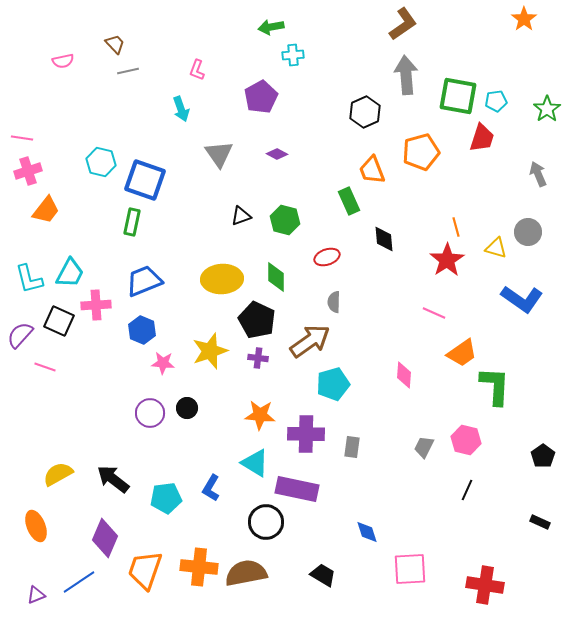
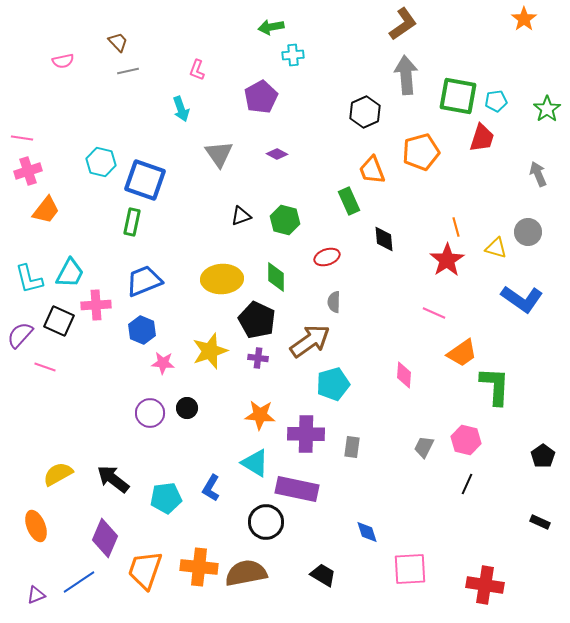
brown trapezoid at (115, 44): moved 3 px right, 2 px up
black line at (467, 490): moved 6 px up
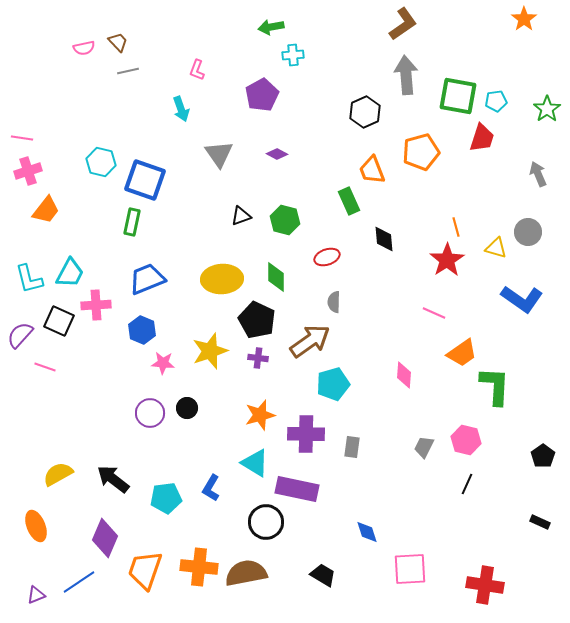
pink semicircle at (63, 61): moved 21 px right, 13 px up
purple pentagon at (261, 97): moved 1 px right, 2 px up
blue trapezoid at (144, 281): moved 3 px right, 2 px up
orange star at (260, 415): rotated 20 degrees counterclockwise
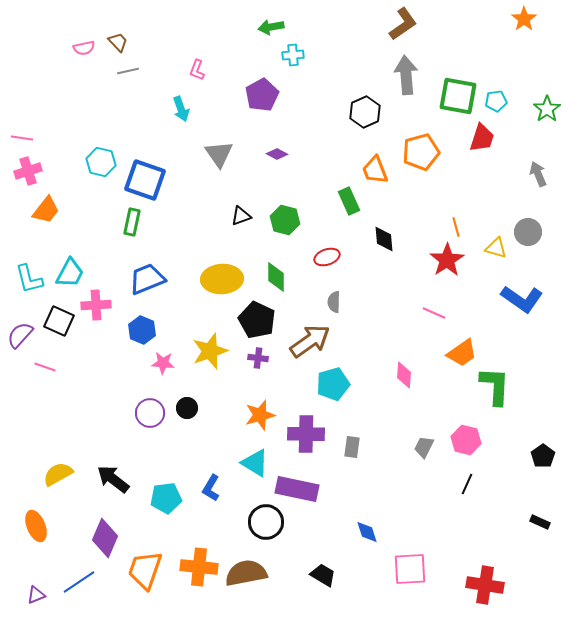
orange trapezoid at (372, 170): moved 3 px right
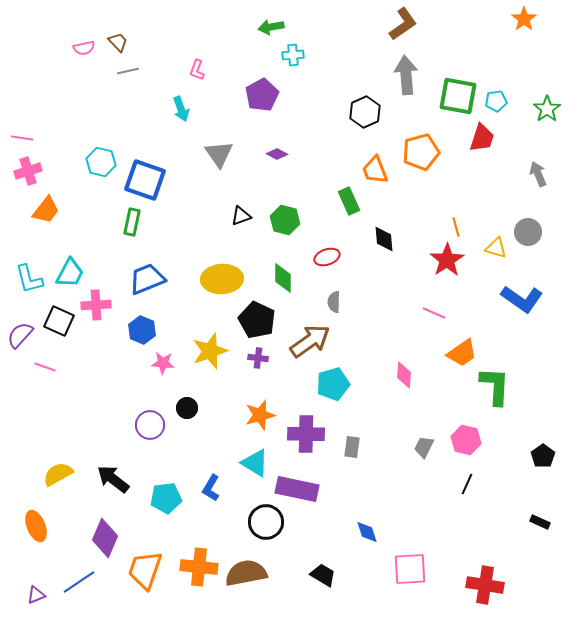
green diamond at (276, 277): moved 7 px right, 1 px down
purple circle at (150, 413): moved 12 px down
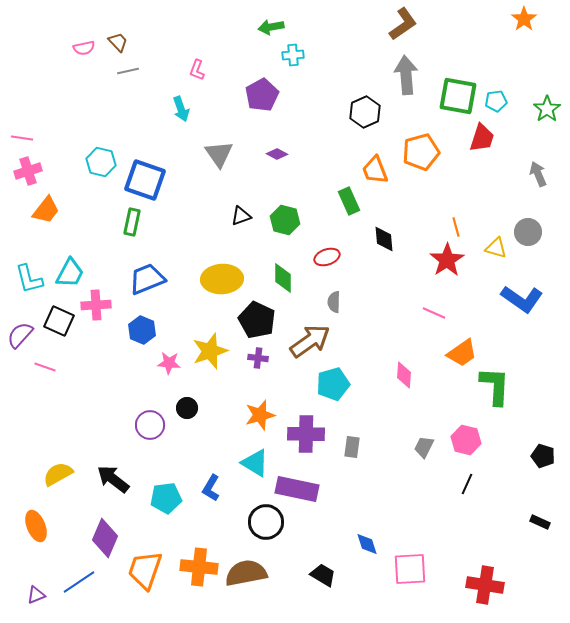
pink star at (163, 363): moved 6 px right
black pentagon at (543, 456): rotated 20 degrees counterclockwise
blue diamond at (367, 532): moved 12 px down
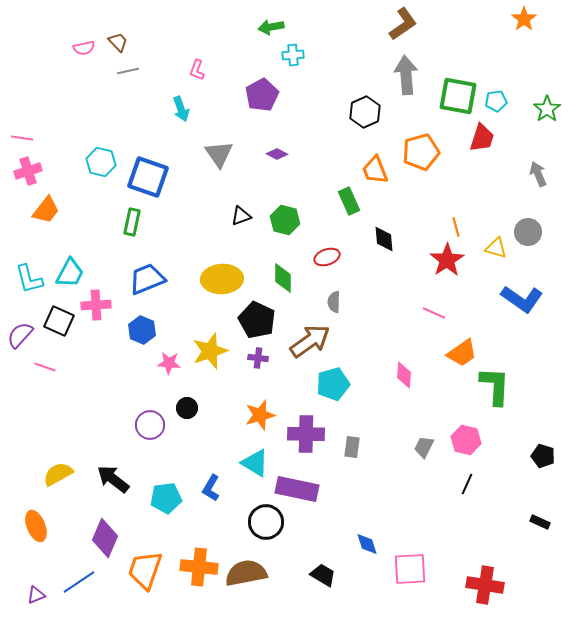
blue square at (145, 180): moved 3 px right, 3 px up
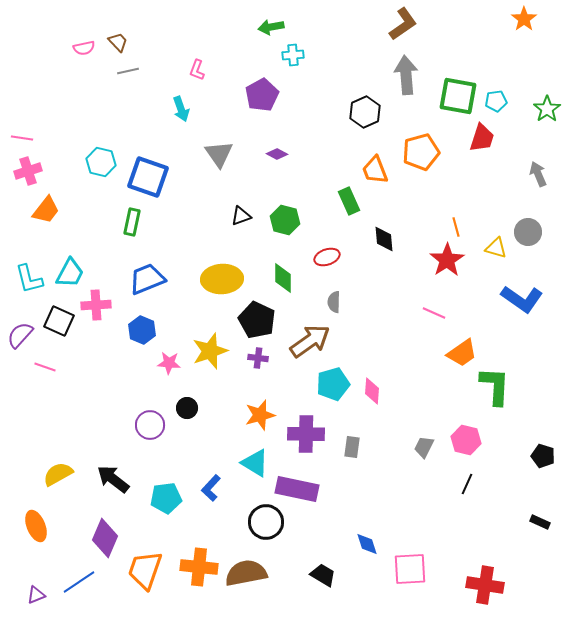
pink diamond at (404, 375): moved 32 px left, 16 px down
blue L-shape at (211, 488): rotated 12 degrees clockwise
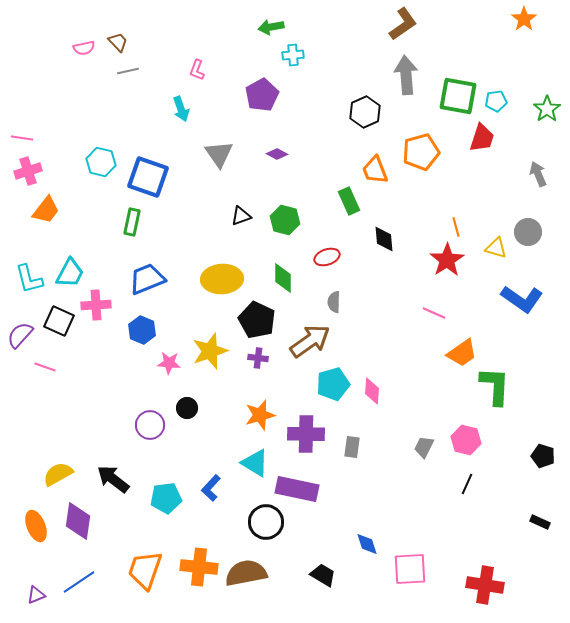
purple diamond at (105, 538): moved 27 px left, 17 px up; rotated 15 degrees counterclockwise
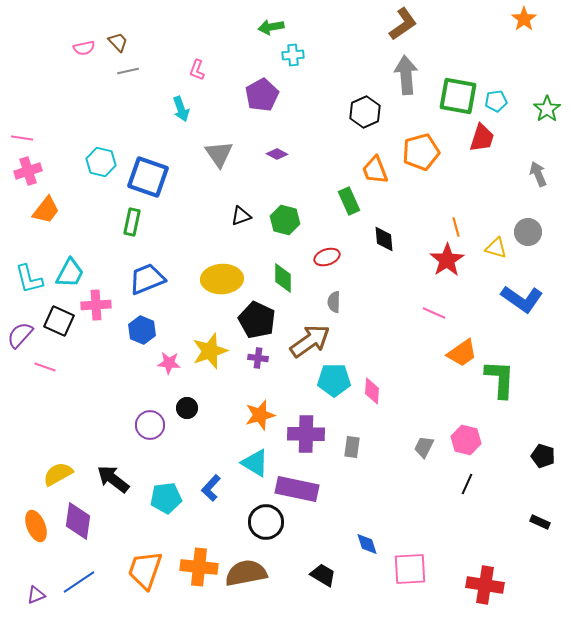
cyan pentagon at (333, 384): moved 1 px right, 4 px up; rotated 16 degrees clockwise
green L-shape at (495, 386): moved 5 px right, 7 px up
